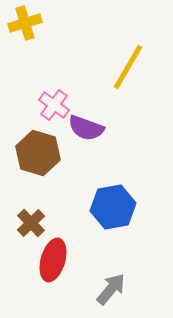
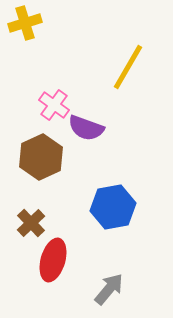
brown hexagon: moved 3 px right, 4 px down; rotated 18 degrees clockwise
gray arrow: moved 2 px left
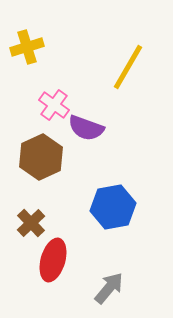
yellow cross: moved 2 px right, 24 px down
gray arrow: moved 1 px up
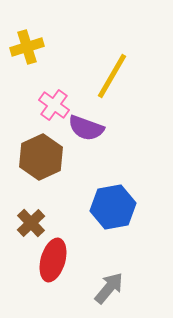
yellow line: moved 16 px left, 9 px down
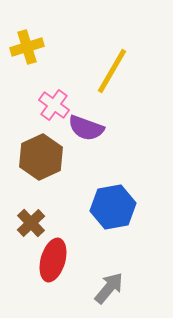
yellow line: moved 5 px up
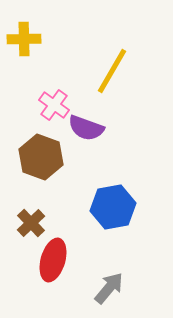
yellow cross: moved 3 px left, 8 px up; rotated 16 degrees clockwise
brown hexagon: rotated 15 degrees counterclockwise
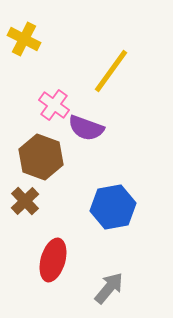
yellow cross: rotated 28 degrees clockwise
yellow line: moved 1 px left; rotated 6 degrees clockwise
brown cross: moved 6 px left, 22 px up
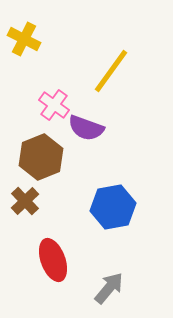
brown hexagon: rotated 18 degrees clockwise
red ellipse: rotated 36 degrees counterclockwise
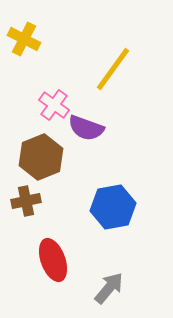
yellow line: moved 2 px right, 2 px up
brown cross: moved 1 px right; rotated 32 degrees clockwise
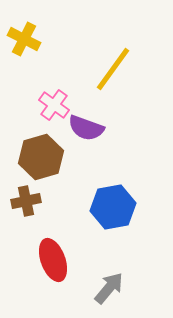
brown hexagon: rotated 6 degrees clockwise
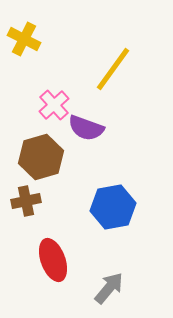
pink cross: rotated 12 degrees clockwise
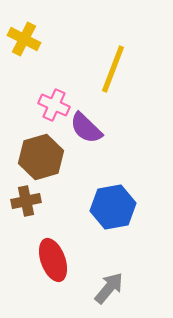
yellow line: rotated 15 degrees counterclockwise
pink cross: rotated 24 degrees counterclockwise
purple semicircle: rotated 24 degrees clockwise
